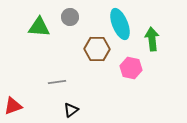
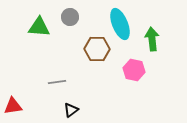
pink hexagon: moved 3 px right, 2 px down
red triangle: rotated 12 degrees clockwise
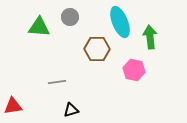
cyan ellipse: moved 2 px up
green arrow: moved 2 px left, 2 px up
black triangle: rotated 21 degrees clockwise
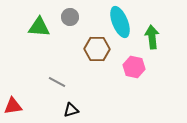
green arrow: moved 2 px right
pink hexagon: moved 3 px up
gray line: rotated 36 degrees clockwise
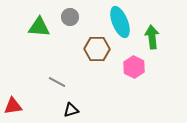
pink hexagon: rotated 15 degrees clockwise
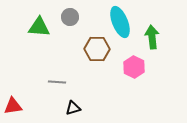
gray line: rotated 24 degrees counterclockwise
black triangle: moved 2 px right, 2 px up
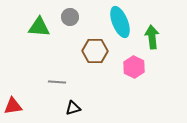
brown hexagon: moved 2 px left, 2 px down
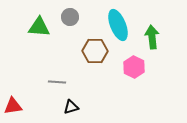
cyan ellipse: moved 2 px left, 3 px down
black triangle: moved 2 px left, 1 px up
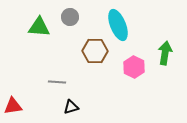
green arrow: moved 13 px right, 16 px down; rotated 15 degrees clockwise
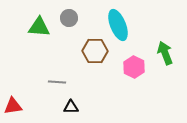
gray circle: moved 1 px left, 1 px down
green arrow: rotated 30 degrees counterclockwise
black triangle: rotated 14 degrees clockwise
